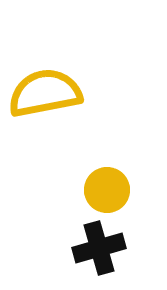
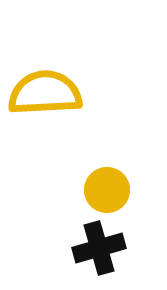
yellow semicircle: rotated 8 degrees clockwise
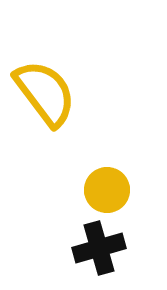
yellow semicircle: rotated 56 degrees clockwise
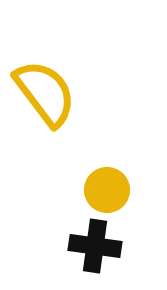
black cross: moved 4 px left, 2 px up; rotated 24 degrees clockwise
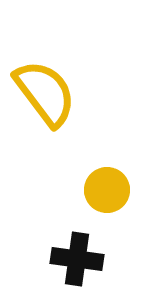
black cross: moved 18 px left, 13 px down
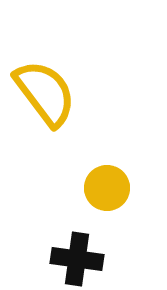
yellow circle: moved 2 px up
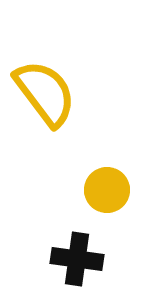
yellow circle: moved 2 px down
